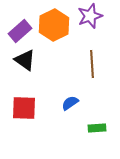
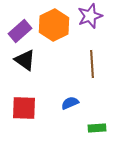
blue semicircle: rotated 12 degrees clockwise
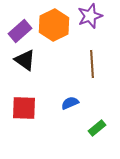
green rectangle: rotated 36 degrees counterclockwise
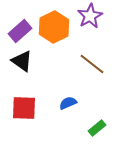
purple star: rotated 10 degrees counterclockwise
orange hexagon: moved 2 px down
black triangle: moved 3 px left, 1 px down
brown line: rotated 48 degrees counterclockwise
blue semicircle: moved 2 px left
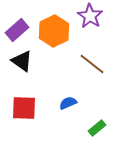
purple star: rotated 10 degrees counterclockwise
orange hexagon: moved 4 px down
purple rectangle: moved 3 px left, 1 px up
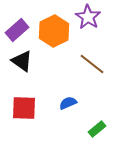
purple star: moved 2 px left, 1 px down
green rectangle: moved 1 px down
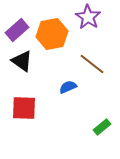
orange hexagon: moved 2 px left, 3 px down; rotated 16 degrees clockwise
blue semicircle: moved 16 px up
green rectangle: moved 5 px right, 2 px up
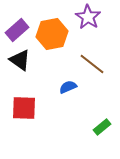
black triangle: moved 2 px left, 1 px up
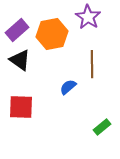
brown line: rotated 52 degrees clockwise
blue semicircle: rotated 18 degrees counterclockwise
red square: moved 3 px left, 1 px up
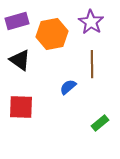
purple star: moved 3 px right, 5 px down
purple rectangle: moved 9 px up; rotated 25 degrees clockwise
green rectangle: moved 2 px left, 4 px up
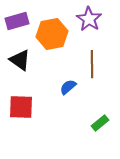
purple star: moved 2 px left, 3 px up
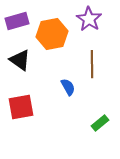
blue semicircle: rotated 102 degrees clockwise
red square: rotated 12 degrees counterclockwise
